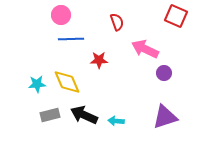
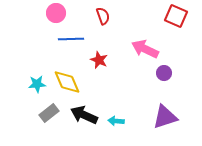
pink circle: moved 5 px left, 2 px up
red semicircle: moved 14 px left, 6 px up
red star: rotated 24 degrees clockwise
gray rectangle: moved 1 px left, 2 px up; rotated 24 degrees counterclockwise
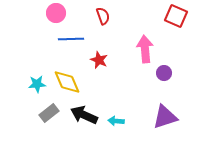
pink arrow: rotated 60 degrees clockwise
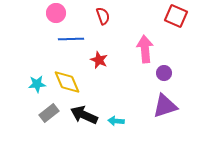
purple triangle: moved 11 px up
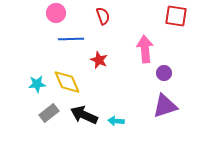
red square: rotated 15 degrees counterclockwise
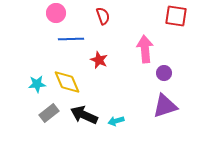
cyan arrow: rotated 21 degrees counterclockwise
